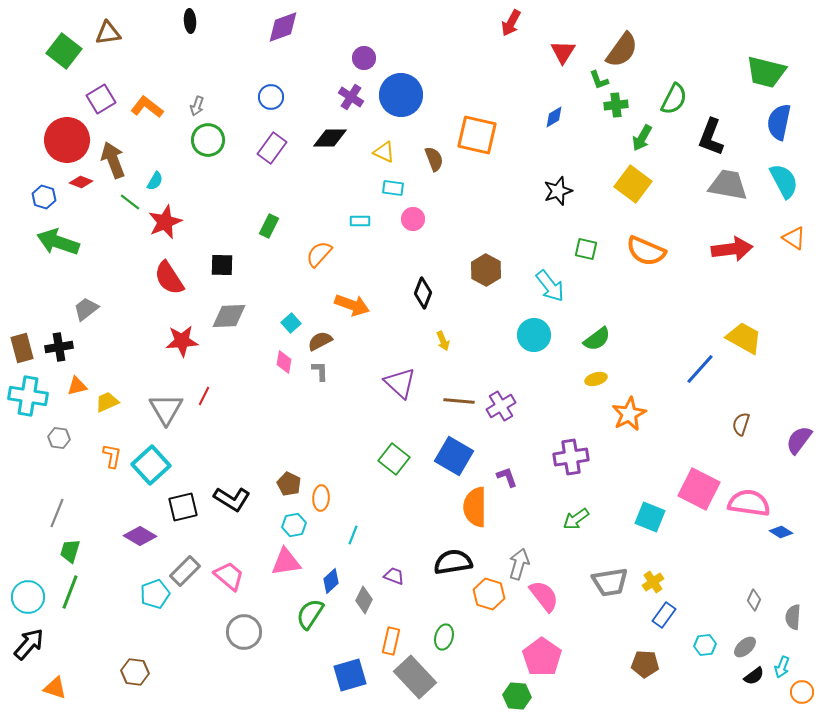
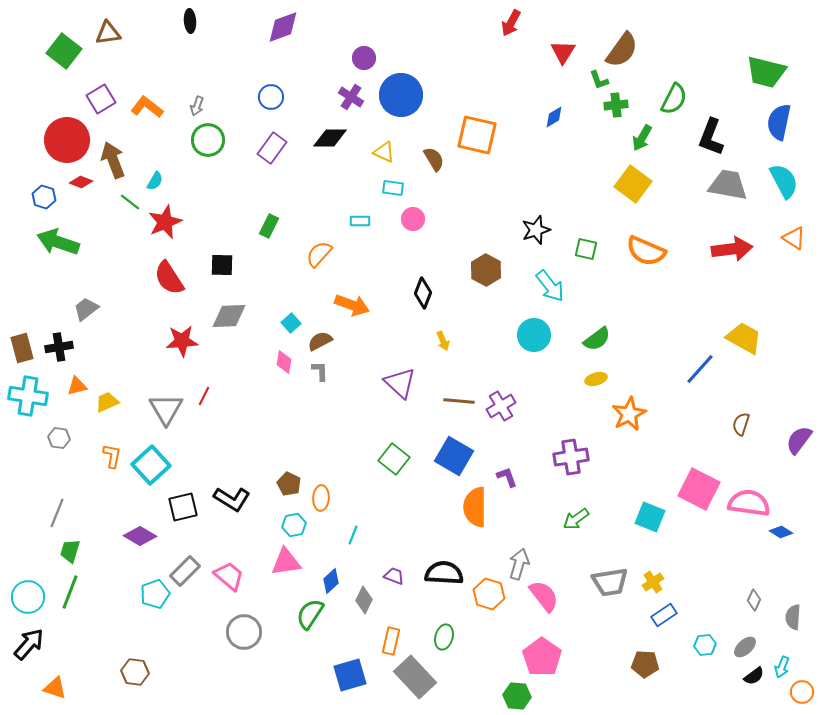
brown semicircle at (434, 159): rotated 10 degrees counterclockwise
black star at (558, 191): moved 22 px left, 39 px down
black semicircle at (453, 562): moved 9 px left, 11 px down; rotated 12 degrees clockwise
blue rectangle at (664, 615): rotated 20 degrees clockwise
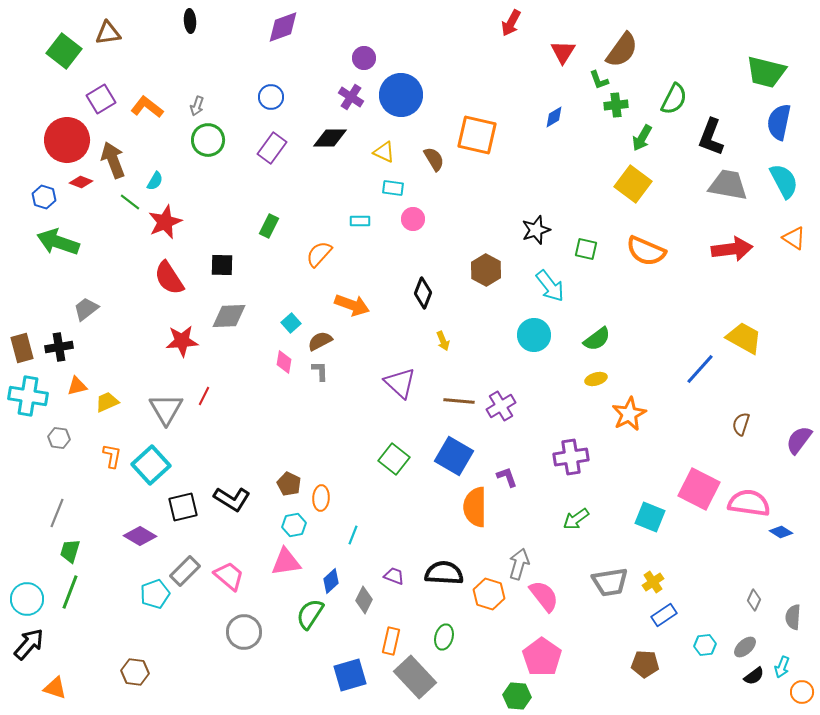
cyan circle at (28, 597): moved 1 px left, 2 px down
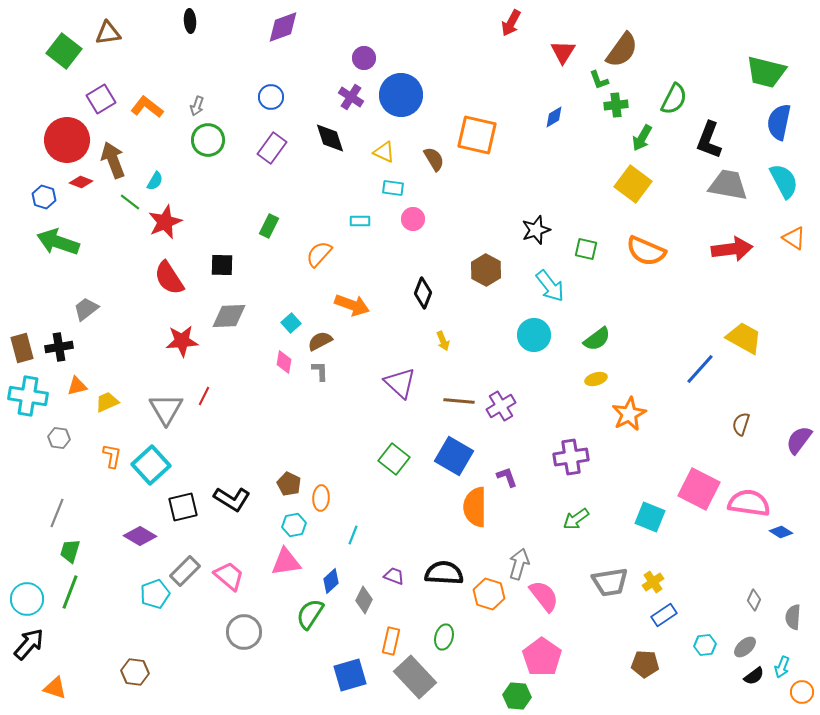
black L-shape at (711, 137): moved 2 px left, 3 px down
black diamond at (330, 138): rotated 72 degrees clockwise
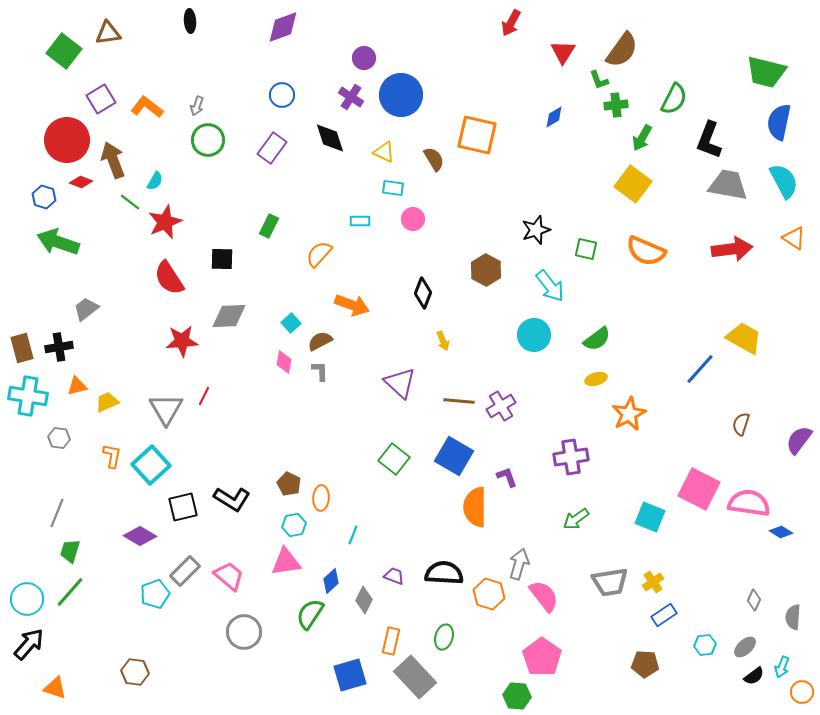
blue circle at (271, 97): moved 11 px right, 2 px up
black square at (222, 265): moved 6 px up
green line at (70, 592): rotated 20 degrees clockwise
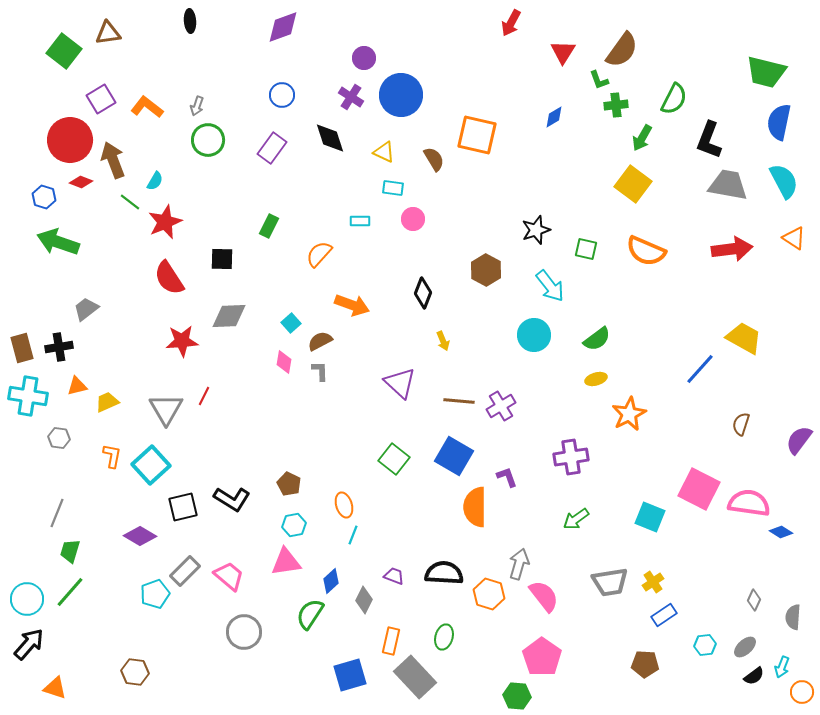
red circle at (67, 140): moved 3 px right
orange ellipse at (321, 498): moved 23 px right, 7 px down; rotated 20 degrees counterclockwise
